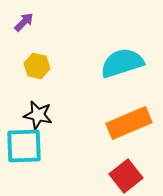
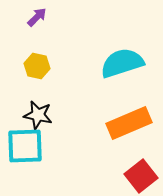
purple arrow: moved 13 px right, 5 px up
cyan square: moved 1 px right
red square: moved 15 px right
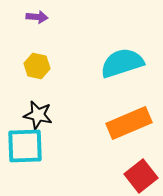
purple arrow: rotated 50 degrees clockwise
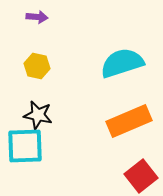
orange rectangle: moved 2 px up
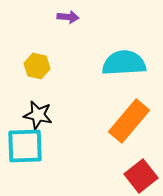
purple arrow: moved 31 px right
cyan semicircle: moved 2 px right; rotated 15 degrees clockwise
orange rectangle: rotated 27 degrees counterclockwise
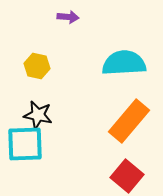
cyan square: moved 2 px up
red square: moved 14 px left; rotated 12 degrees counterclockwise
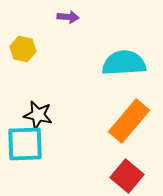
yellow hexagon: moved 14 px left, 17 px up
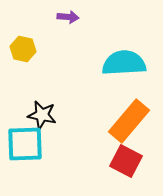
black star: moved 4 px right
red square: moved 1 px left, 15 px up; rotated 12 degrees counterclockwise
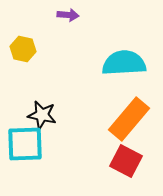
purple arrow: moved 2 px up
orange rectangle: moved 2 px up
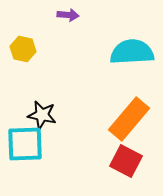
cyan semicircle: moved 8 px right, 11 px up
